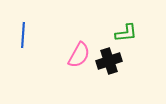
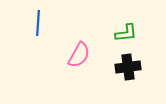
blue line: moved 15 px right, 12 px up
black cross: moved 19 px right, 6 px down; rotated 10 degrees clockwise
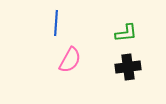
blue line: moved 18 px right
pink semicircle: moved 9 px left, 5 px down
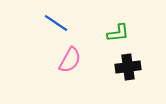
blue line: rotated 60 degrees counterclockwise
green L-shape: moved 8 px left
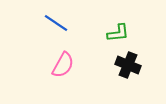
pink semicircle: moved 7 px left, 5 px down
black cross: moved 2 px up; rotated 30 degrees clockwise
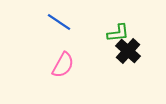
blue line: moved 3 px right, 1 px up
black cross: moved 14 px up; rotated 20 degrees clockwise
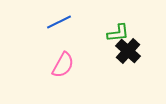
blue line: rotated 60 degrees counterclockwise
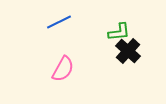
green L-shape: moved 1 px right, 1 px up
pink semicircle: moved 4 px down
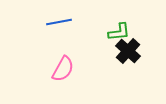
blue line: rotated 15 degrees clockwise
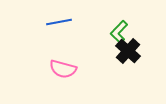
green L-shape: rotated 140 degrees clockwise
pink semicircle: rotated 76 degrees clockwise
